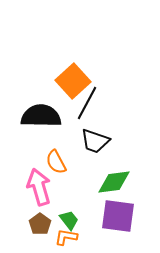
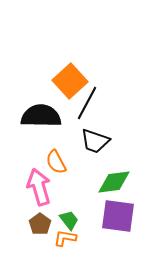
orange square: moved 3 px left
orange L-shape: moved 1 px left, 1 px down
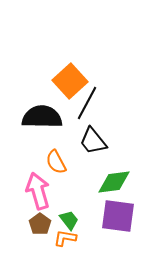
black semicircle: moved 1 px right, 1 px down
black trapezoid: moved 2 px left; rotated 32 degrees clockwise
pink arrow: moved 1 px left, 4 px down
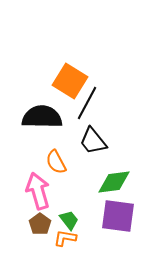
orange square: rotated 16 degrees counterclockwise
